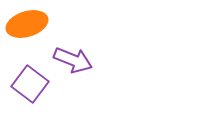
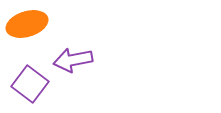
purple arrow: rotated 147 degrees clockwise
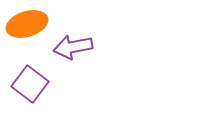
purple arrow: moved 13 px up
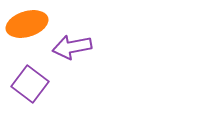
purple arrow: moved 1 px left
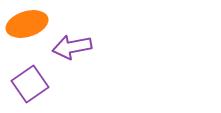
purple square: rotated 18 degrees clockwise
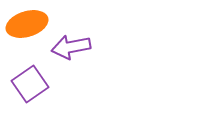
purple arrow: moved 1 px left
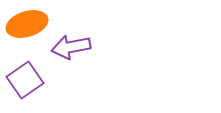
purple square: moved 5 px left, 4 px up
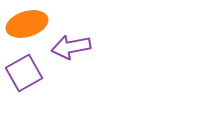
purple square: moved 1 px left, 7 px up; rotated 6 degrees clockwise
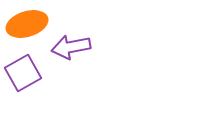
purple square: moved 1 px left
